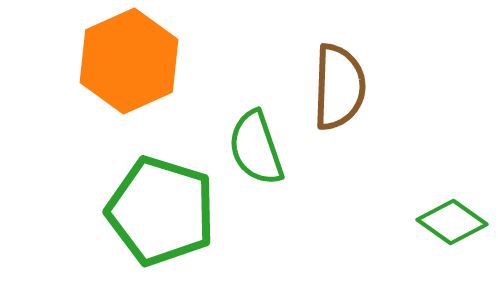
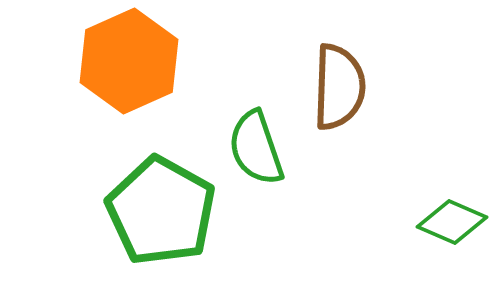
green pentagon: rotated 12 degrees clockwise
green diamond: rotated 12 degrees counterclockwise
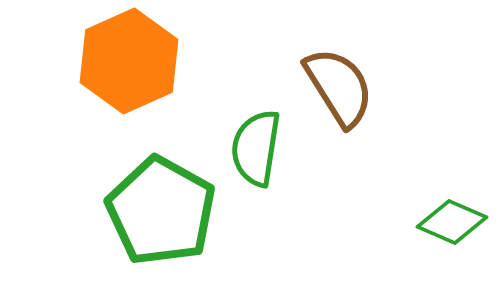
brown semicircle: rotated 34 degrees counterclockwise
green semicircle: rotated 28 degrees clockwise
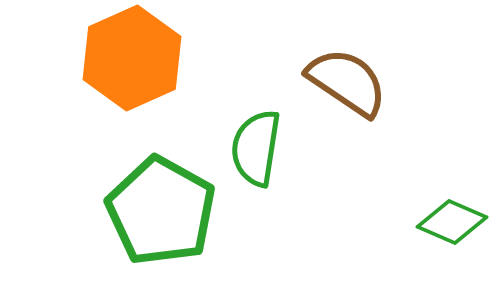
orange hexagon: moved 3 px right, 3 px up
brown semicircle: moved 8 px right, 5 px up; rotated 24 degrees counterclockwise
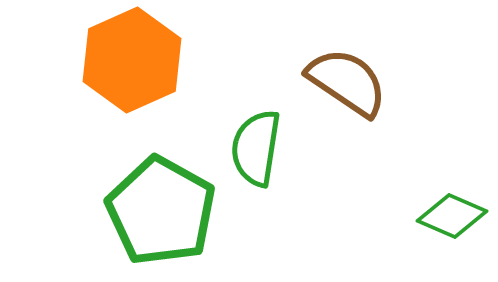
orange hexagon: moved 2 px down
green diamond: moved 6 px up
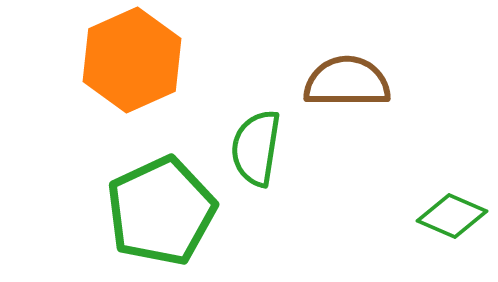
brown semicircle: rotated 34 degrees counterclockwise
green pentagon: rotated 18 degrees clockwise
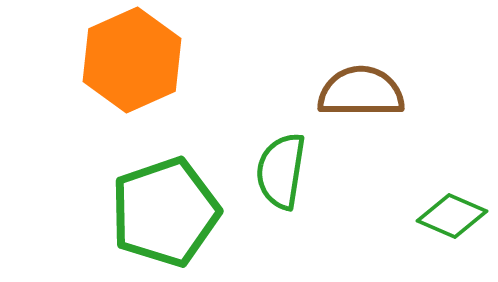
brown semicircle: moved 14 px right, 10 px down
green semicircle: moved 25 px right, 23 px down
green pentagon: moved 4 px right, 1 px down; rotated 6 degrees clockwise
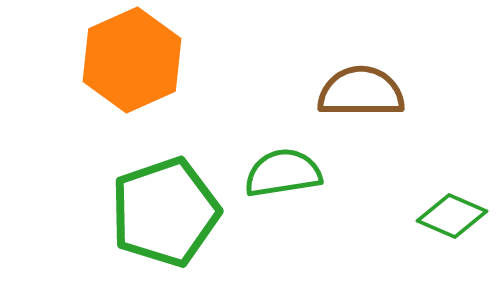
green semicircle: moved 2 px right, 2 px down; rotated 72 degrees clockwise
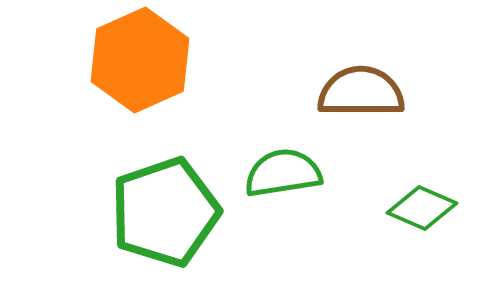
orange hexagon: moved 8 px right
green diamond: moved 30 px left, 8 px up
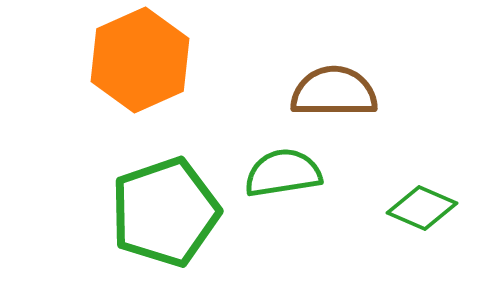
brown semicircle: moved 27 px left
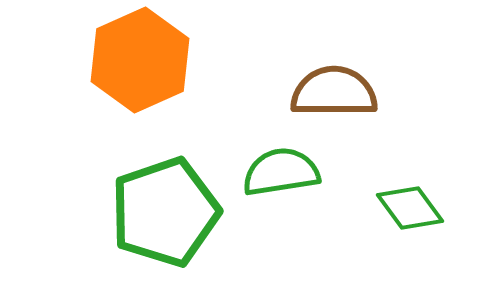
green semicircle: moved 2 px left, 1 px up
green diamond: moved 12 px left; rotated 30 degrees clockwise
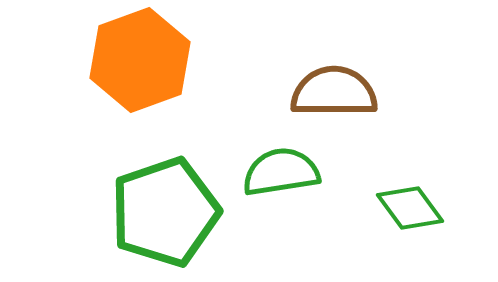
orange hexagon: rotated 4 degrees clockwise
